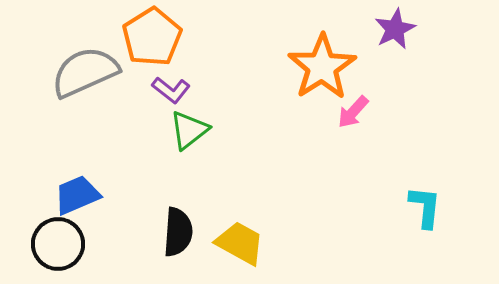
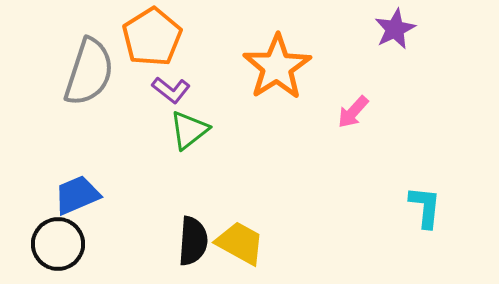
orange star: moved 45 px left
gray semicircle: moved 4 px right; rotated 132 degrees clockwise
black semicircle: moved 15 px right, 9 px down
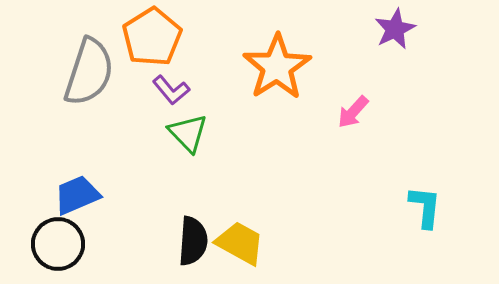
purple L-shape: rotated 12 degrees clockwise
green triangle: moved 1 px left, 3 px down; rotated 36 degrees counterclockwise
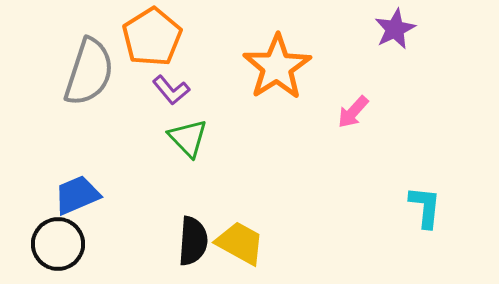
green triangle: moved 5 px down
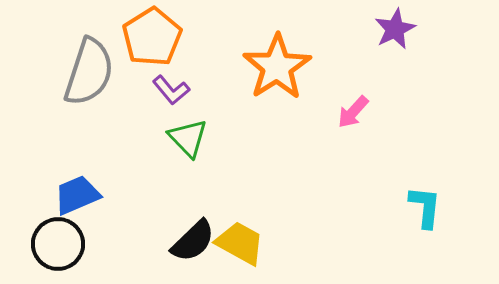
black semicircle: rotated 42 degrees clockwise
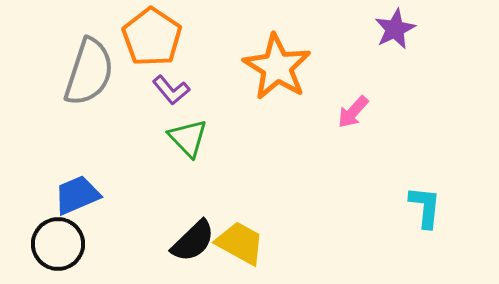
orange pentagon: rotated 6 degrees counterclockwise
orange star: rotated 8 degrees counterclockwise
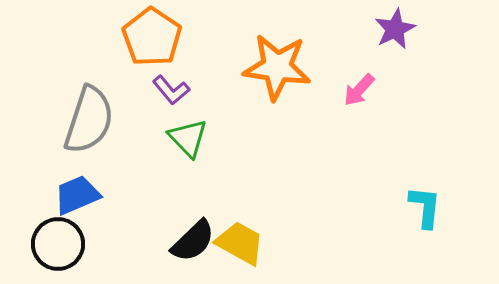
orange star: rotated 24 degrees counterclockwise
gray semicircle: moved 48 px down
pink arrow: moved 6 px right, 22 px up
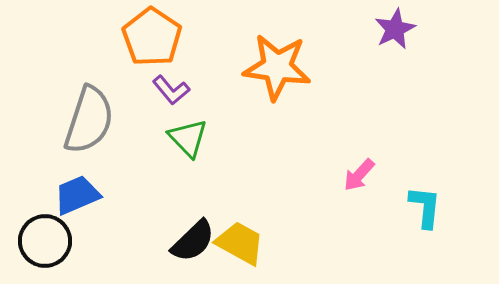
pink arrow: moved 85 px down
black circle: moved 13 px left, 3 px up
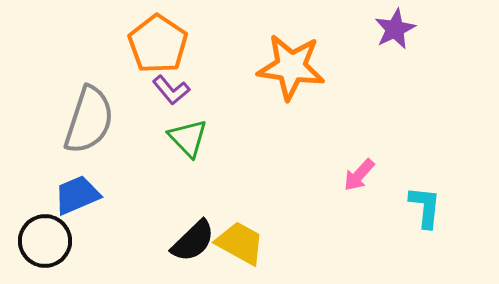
orange pentagon: moved 6 px right, 7 px down
orange star: moved 14 px right
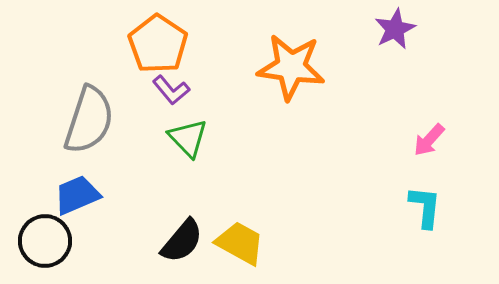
pink arrow: moved 70 px right, 35 px up
black semicircle: moved 11 px left; rotated 6 degrees counterclockwise
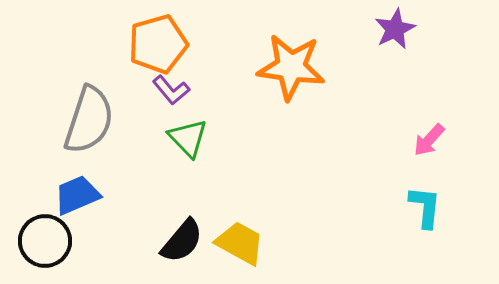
orange pentagon: rotated 22 degrees clockwise
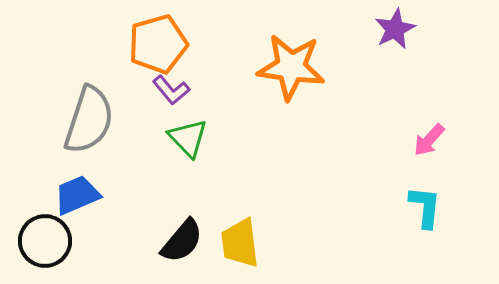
yellow trapezoid: rotated 126 degrees counterclockwise
